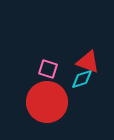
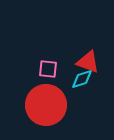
pink square: rotated 12 degrees counterclockwise
red circle: moved 1 px left, 3 px down
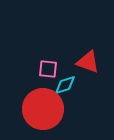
cyan diamond: moved 17 px left, 6 px down
red circle: moved 3 px left, 4 px down
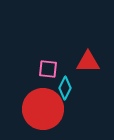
red triangle: rotated 20 degrees counterclockwise
cyan diamond: moved 3 px down; rotated 45 degrees counterclockwise
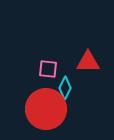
red circle: moved 3 px right
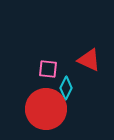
red triangle: moved 1 px right, 2 px up; rotated 25 degrees clockwise
cyan diamond: moved 1 px right
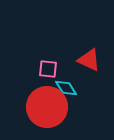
cyan diamond: rotated 60 degrees counterclockwise
red circle: moved 1 px right, 2 px up
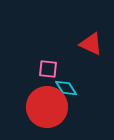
red triangle: moved 2 px right, 16 px up
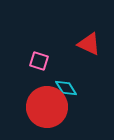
red triangle: moved 2 px left
pink square: moved 9 px left, 8 px up; rotated 12 degrees clockwise
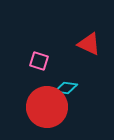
cyan diamond: rotated 50 degrees counterclockwise
